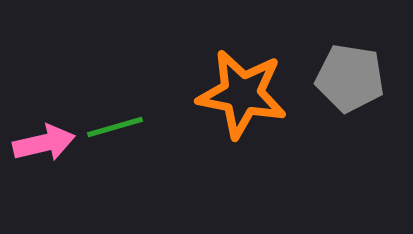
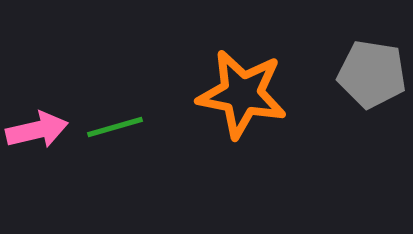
gray pentagon: moved 22 px right, 4 px up
pink arrow: moved 7 px left, 13 px up
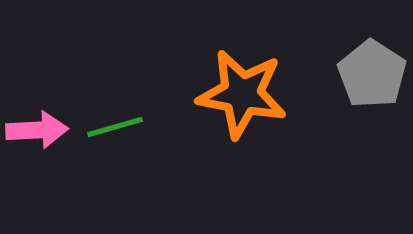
gray pentagon: rotated 24 degrees clockwise
pink arrow: rotated 10 degrees clockwise
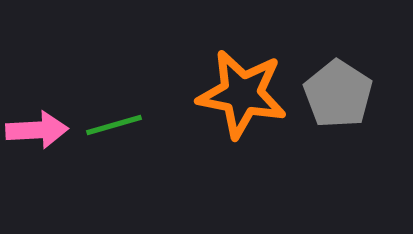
gray pentagon: moved 34 px left, 20 px down
green line: moved 1 px left, 2 px up
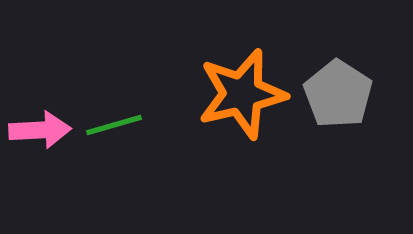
orange star: rotated 24 degrees counterclockwise
pink arrow: moved 3 px right
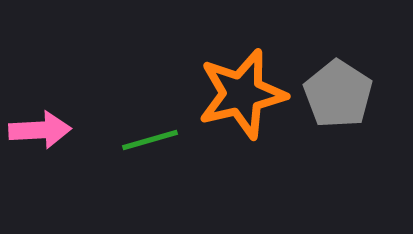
green line: moved 36 px right, 15 px down
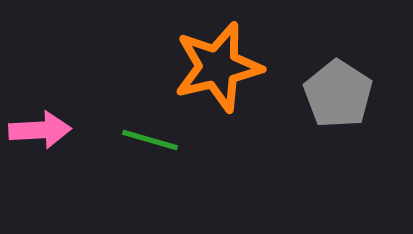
orange star: moved 24 px left, 27 px up
green line: rotated 32 degrees clockwise
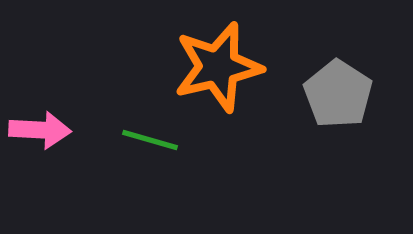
pink arrow: rotated 6 degrees clockwise
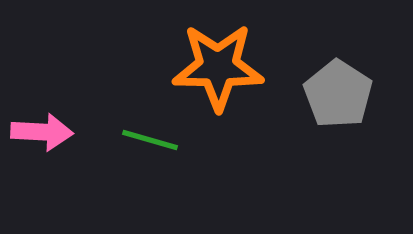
orange star: rotated 14 degrees clockwise
pink arrow: moved 2 px right, 2 px down
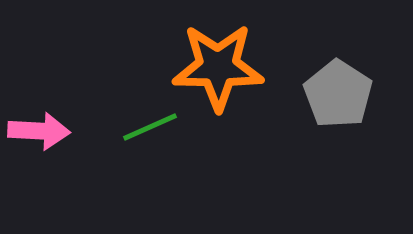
pink arrow: moved 3 px left, 1 px up
green line: moved 13 px up; rotated 40 degrees counterclockwise
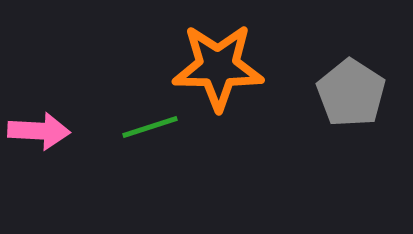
gray pentagon: moved 13 px right, 1 px up
green line: rotated 6 degrees clockwise
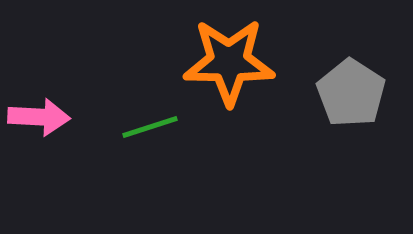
orange star: moved 11 px right, 5 px up
pink arrow: moved 14 px up
